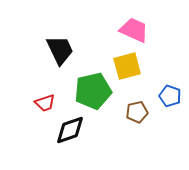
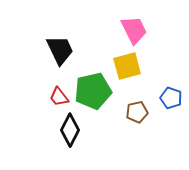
pink trapezoid: rotated 40 degrees clockwise
blue pentagon: moved 1 px right, 2 px down
red trapezoid: moved 14 px right, 6 px up; rotated 70 degrees clockwise
black diamond: rotated 44 degrees counterclockwise
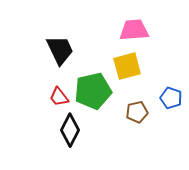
pink trapezoid: rotated 68 degrees counterclockwise
